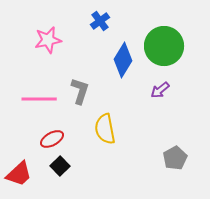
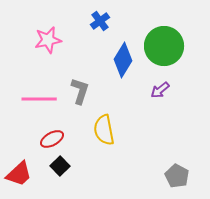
yellow semicircle: moved 1 px left, 1 px down
gray pentagon: moved 2 px right, 18 px down; rotated 15 degrees counterclockwise
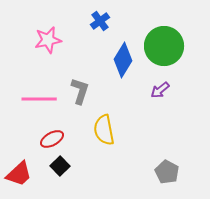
gray pentagon: moved 10 px left, 4 px up
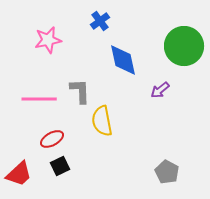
green circle: moved 20 px right
blue diamond: rotated 44 degrees counterclockwise
gray L-shape: rotated 20 degrees counterclockwise
yellow semicircle: moved 2 px left, 9 px up
black square: rotated 18 degrees clockwise
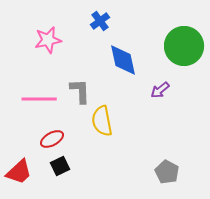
red trapezoid: moved 2 px up
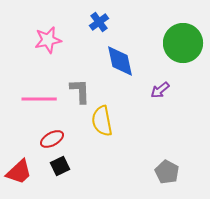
blue cross: moved 1 px left, 1 px down
green circle: moved 1 px left, 3 px up
blue diamond: moved 3 px left, 1 px down
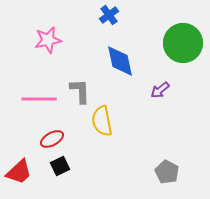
blue cross: moved 10 px right, 7 px up
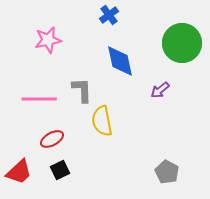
green circle: moved 1 px left
gray L-shape: moved 2 px right, 1 px up
black square: moved 4 px down
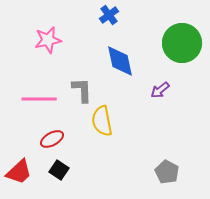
black square: moved 1 px left; rotated 30 degrees counterclockwise
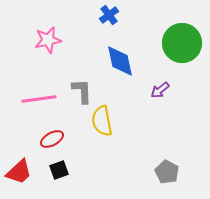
gray L-shape: moved 1 px down
pink line: rotated 8 degrees counterclockwise
black square: rotated 36 degrees clockwise
